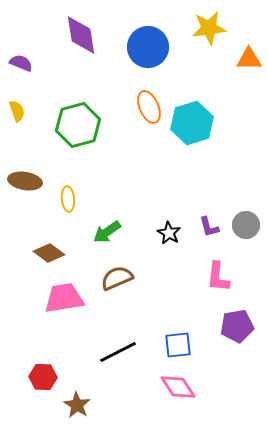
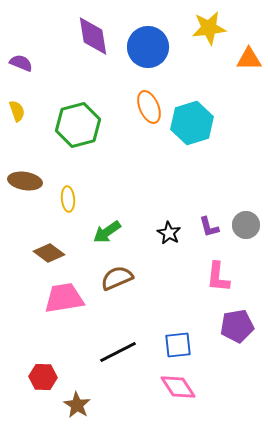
purple diamond: moved 12 px right, 1 px down
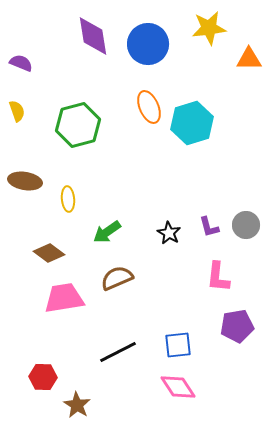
blue circle: moved 3 px up
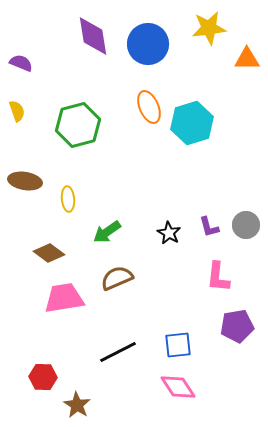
orange triangle: moved 2 px left
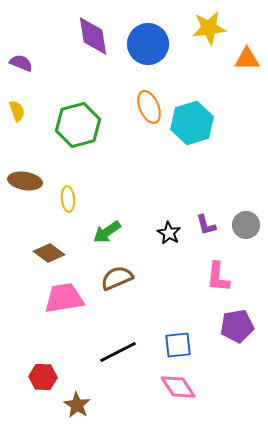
purple L-shape: moved 3 px left, 2 px up
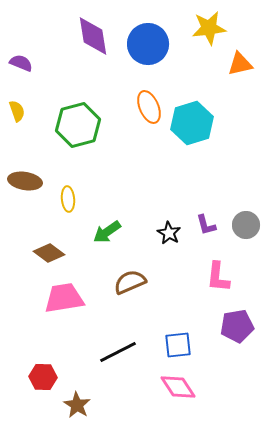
orange triangle: moved 7 px left, 5 px down; rotated 12 degrees counterclockwise
brown semicircle: moved 13 px right, 4 px down
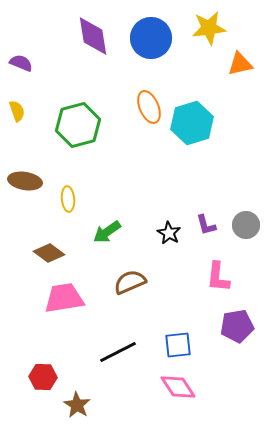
blue circle: moved 3 px right, 6 px up
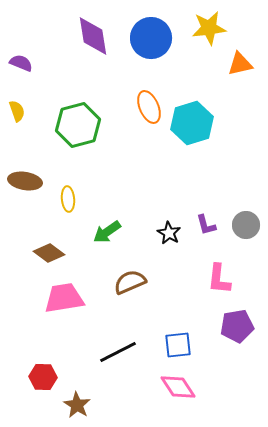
pink L-shape: moved 1 px right, 2 px down
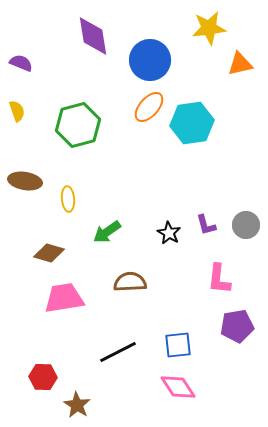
blue circle: moved 1 px left, 22 px down
orange ellipse: rotated 64 degrees clockwise
cyan hexagon: rotated 9 degrees clockwise
brown diamond: rotated 20 degrees counterclockwise
brown semicircle: rotated 20 degrees clockwise
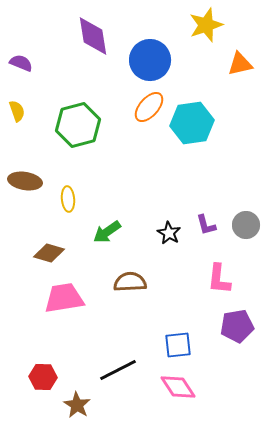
yellow star: moved 3 px left, 3 px up; rotated 12 degrees counterclockwise
black line: moved 18 px down
